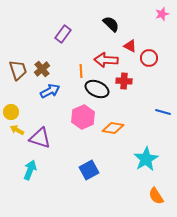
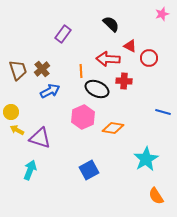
red arrow: moved 2 px right, 1 px up
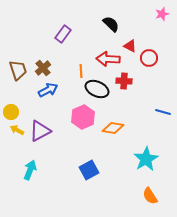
brown cross: moved 1 px right, 1 px up
blue arrow: moved 2 px left, 1 px up
purple triangle: moved 7 px up; rotated 45 degrees counterclockwise
orange semicircle: moved 6 px left
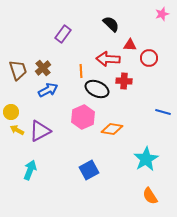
red triangle: moved 1 px up; rotated 24 degrees counterclockwise
orange diamond: moved 1 px left, 1 px down
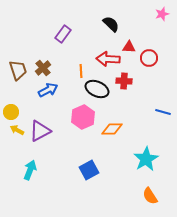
red triangle: moved 1 px left, 2 px down
orange diamond: rotated 10 degrees counterclockwise
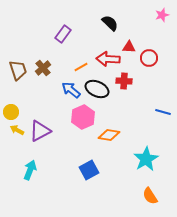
pink star: moved 1 px down
black semicircle: moved 1 px left, 1 px up
orange line: moved 4 px up; rotated 64 degrees clockwise
blue arrow: moved 23 px right; rotated 114 degrees counterclockwise
orange diamond: moved 3 px left, 6 px down; rotated 10 degrees clockwise
